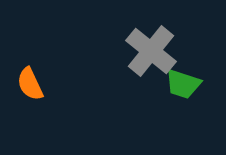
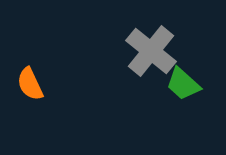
green trapezoid: rotated 24 degrees clockwise
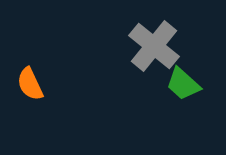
gray cross: moved 3 px right, 5 px up
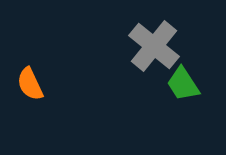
green trapezoid: rotated 15 degrees clockwise
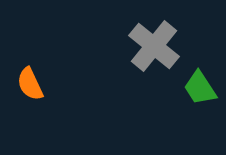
green trapezoid: moved 17 px right, 4 px down
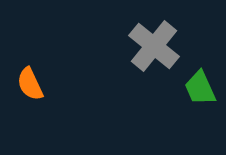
green trapezoid: rotated 9 degrees clockwise
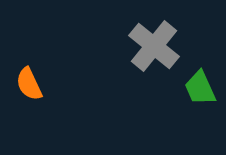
orange semicircle: moved 1 px left
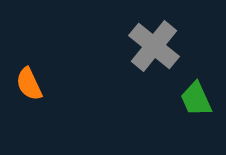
green trapezoid: moved 4 px left, 11 px down
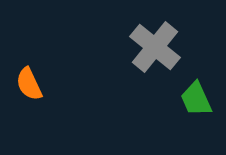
gray cross: moved 1 px right, 1 px down
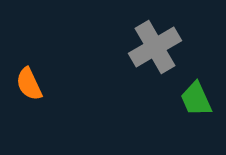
gray cross: rotated 21 degrees clockwise
